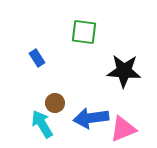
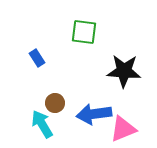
blue arrow: moved 3 px right, 4 px up
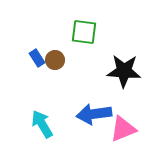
brown circle: moved 43 px up
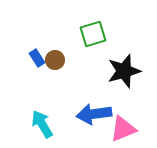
green square: moved 9 px right, 2 px down; rotated 24 degrees counterclockwise
black star: rotated 20 degrees counterclockwise
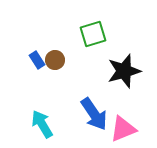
blue rectangle: moved 2 px down
blue arrow: rotated 116 degrees counterclockwise
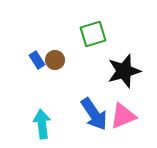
cyan arrow: rotated 24 degrees clockwise
pink triangle: moved 13 px up
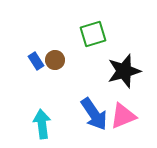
blue rectangle: moved 1 px left, 1 px down
